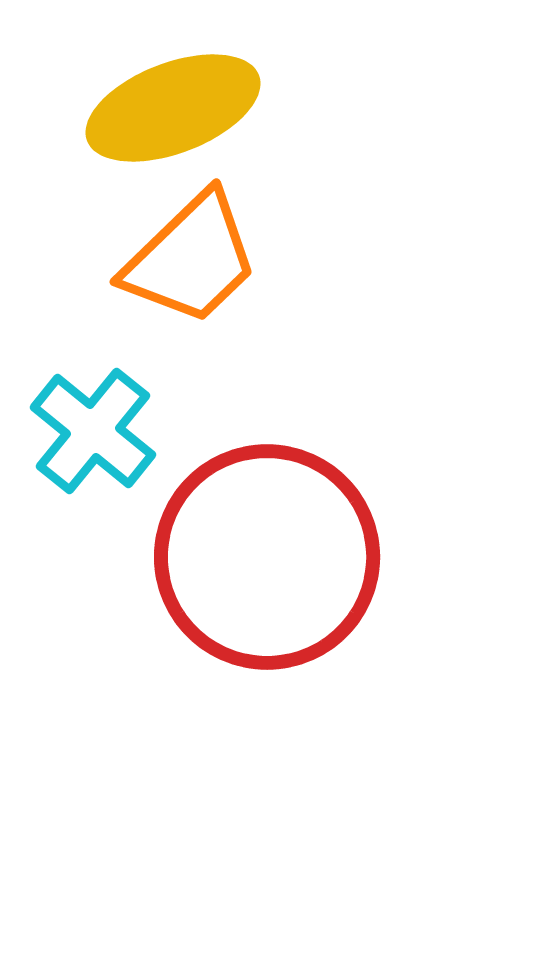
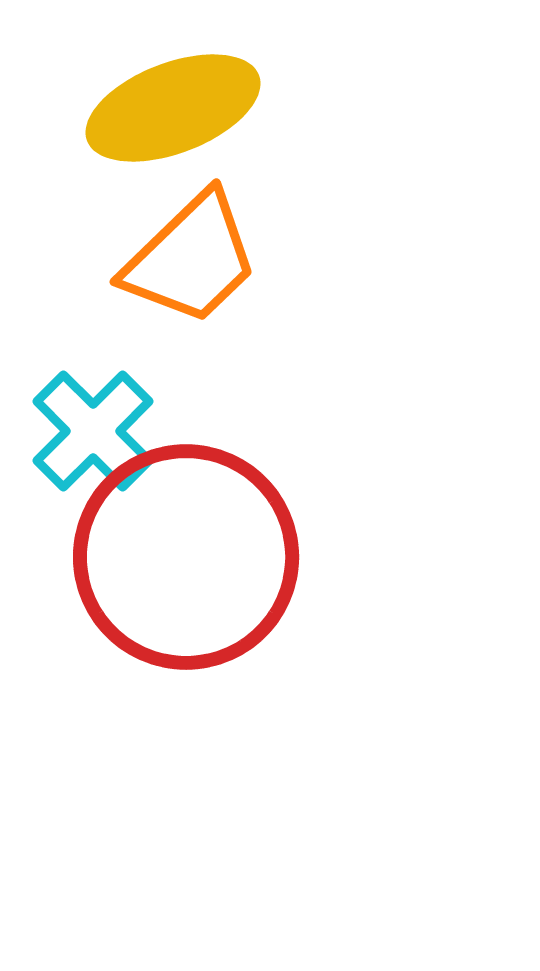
cyan cross: rotated 6 degrees clockwise
red circle: moved 81 px left
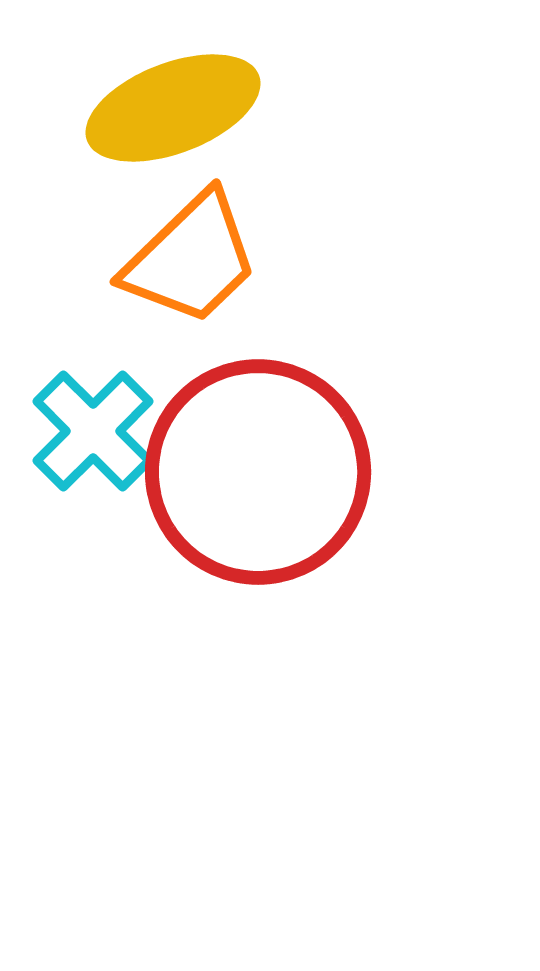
red circle: moved 72 px right, 85 px up
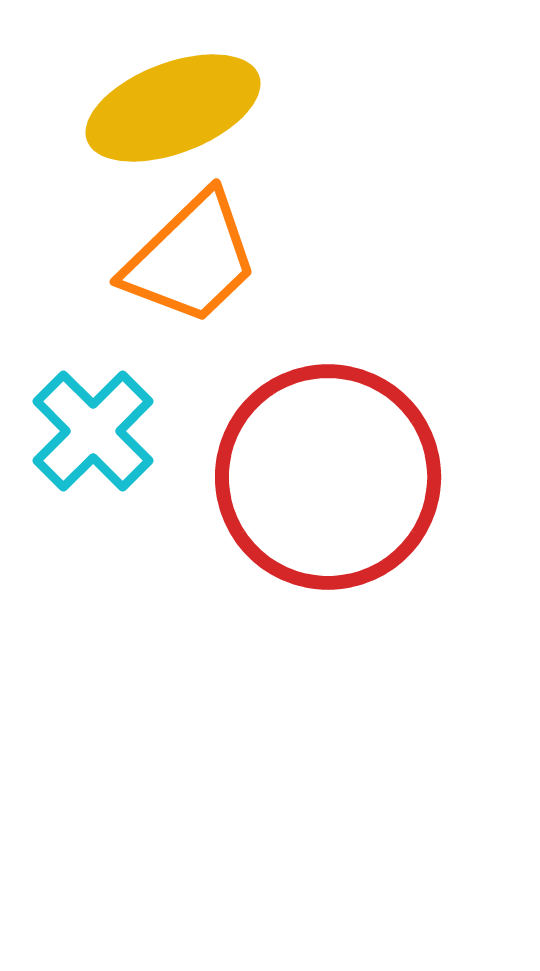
red circle: moved 70 px right, 5 px down
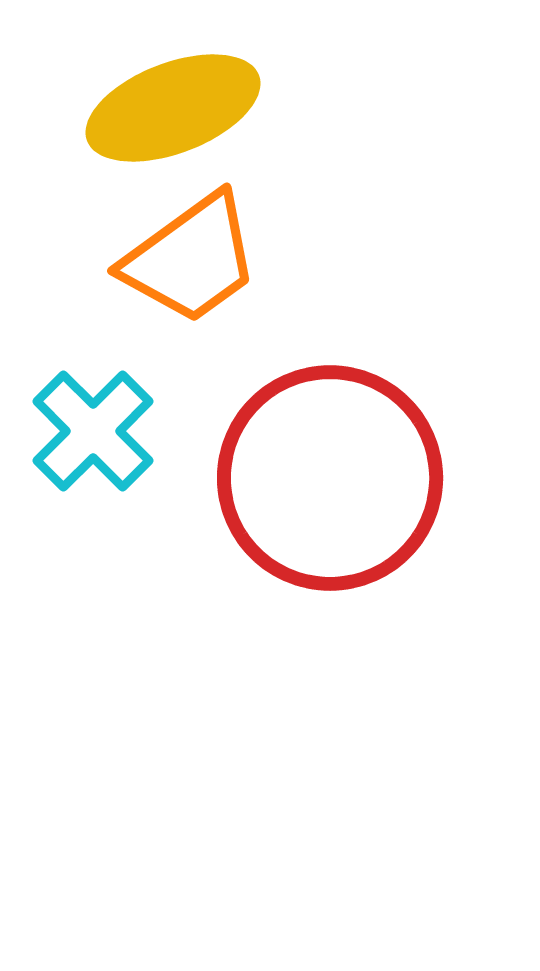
orange trapezoid: rotated 8 degrees clockwise
red circle: moved 2 px right, 1 px down
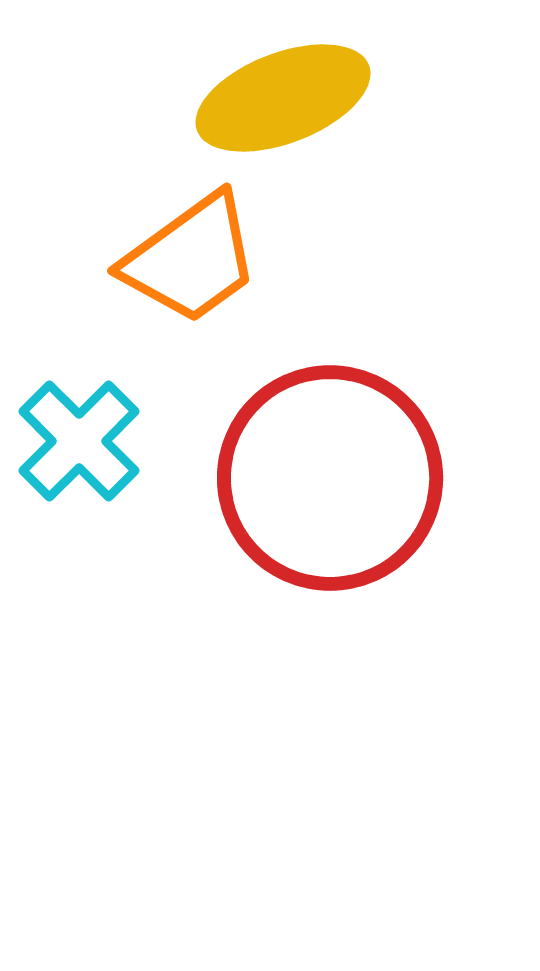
yellow ellipse: moved 110 px right, 10 px up
cyan cross: moved 14 px left, 10 px down
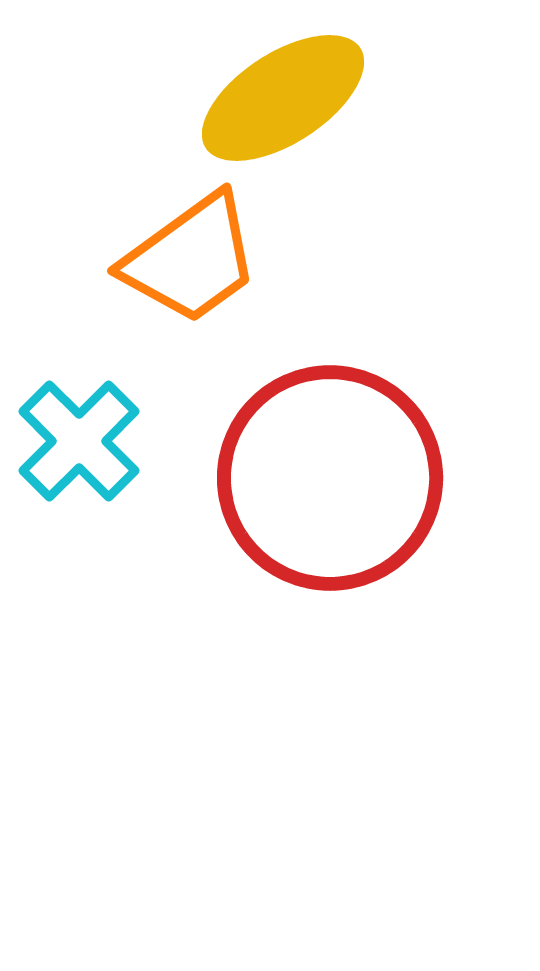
yellow ellipse: rotated 12 degrees counterclockwise
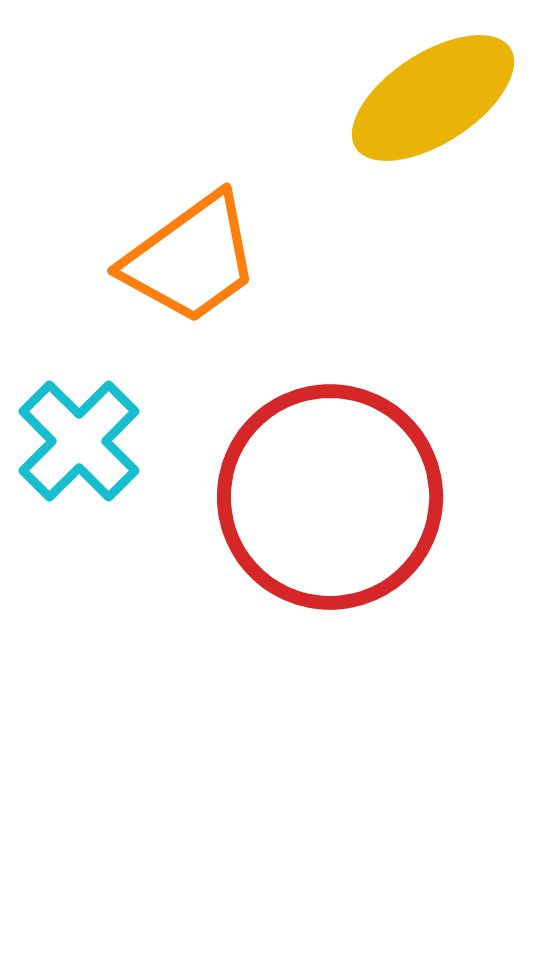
yellow ellipse: moved 150 px right
red circle: moved 19 px down
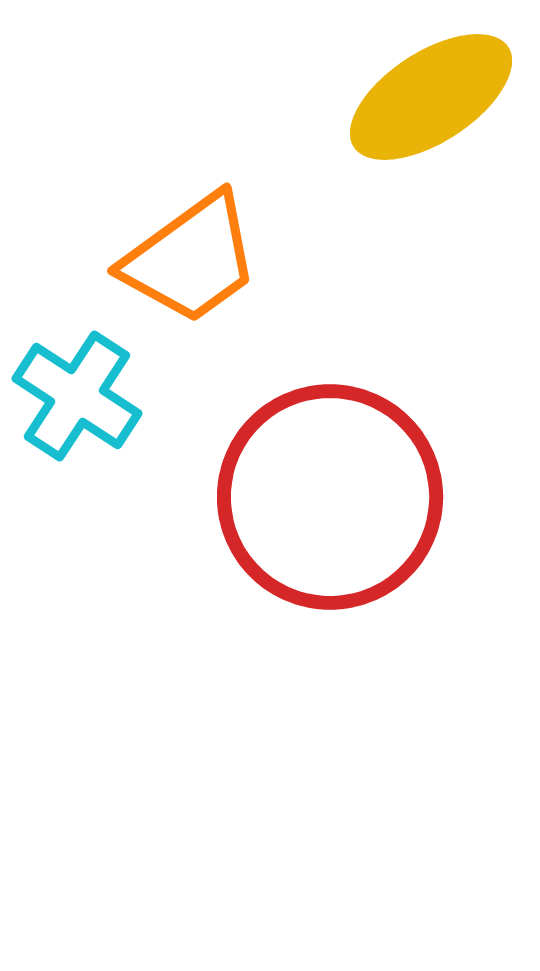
yellow ellipse: moved 2 px left, 1 px up
cyan cross: moved 2 px left, 45 px up; rotated 12 degrees counterclockwise
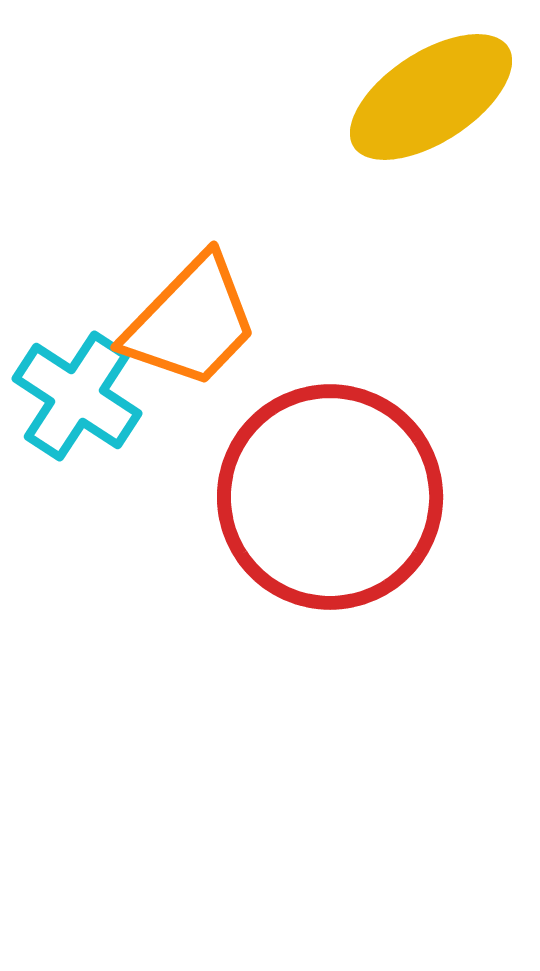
orange trapezoid: moved 63 px down; rotated 10 degrees counterclockwise
